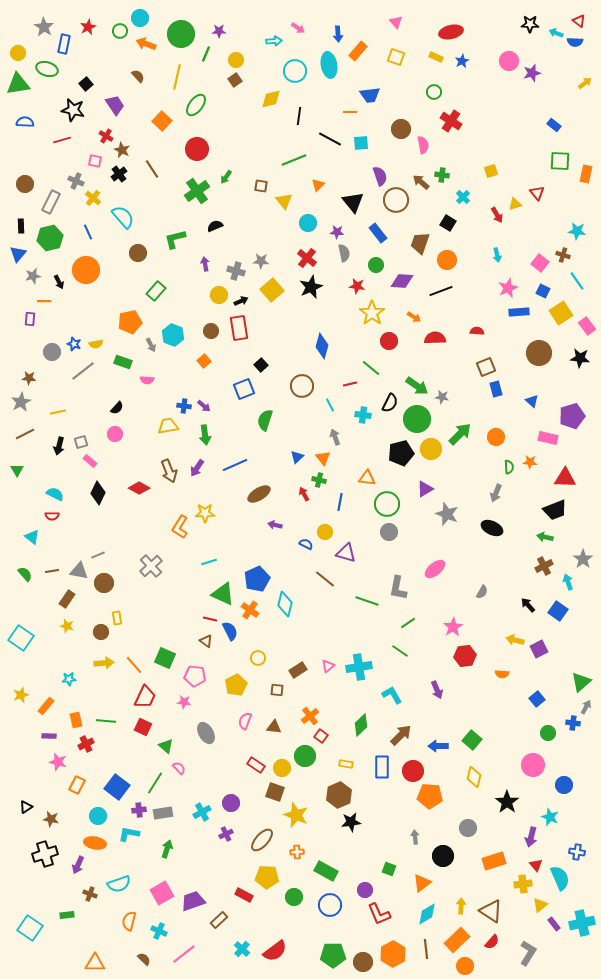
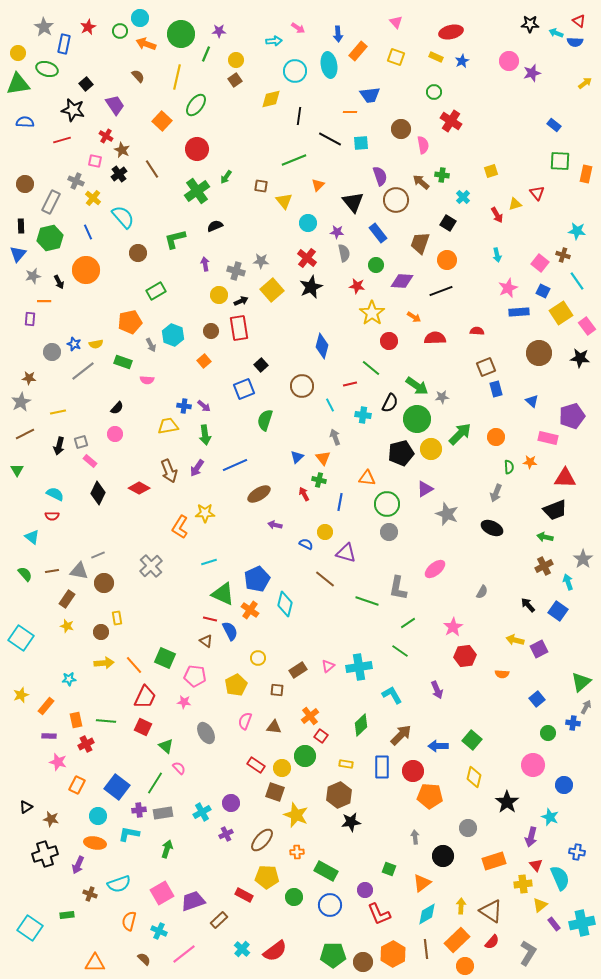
green rectangle at (156, 291): rotated 18 degrees clockwise
gray star at (442, 397): rotated 16 degrees counterclockwise
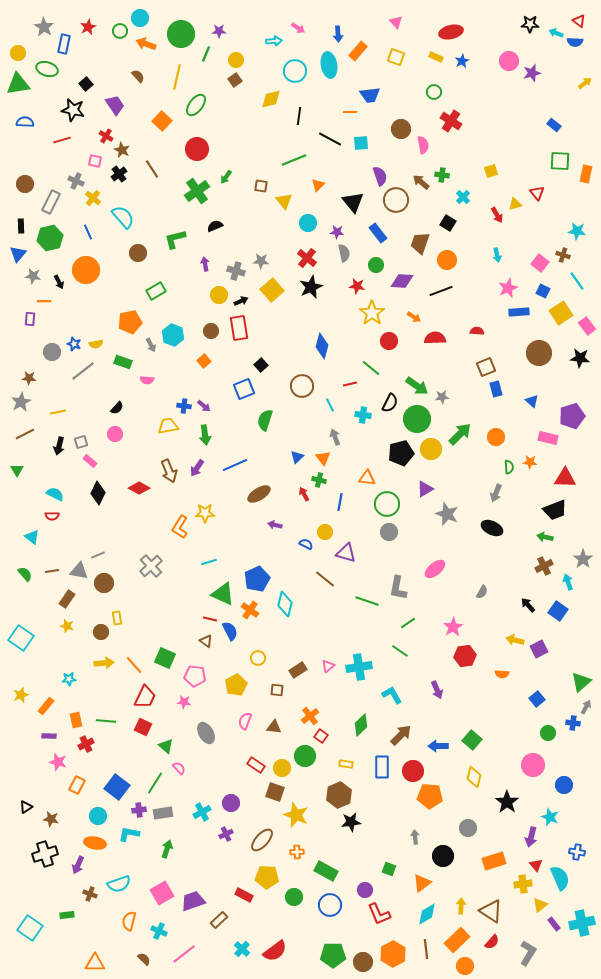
gray star at (33, 276): rotated 21 degrees clockwise
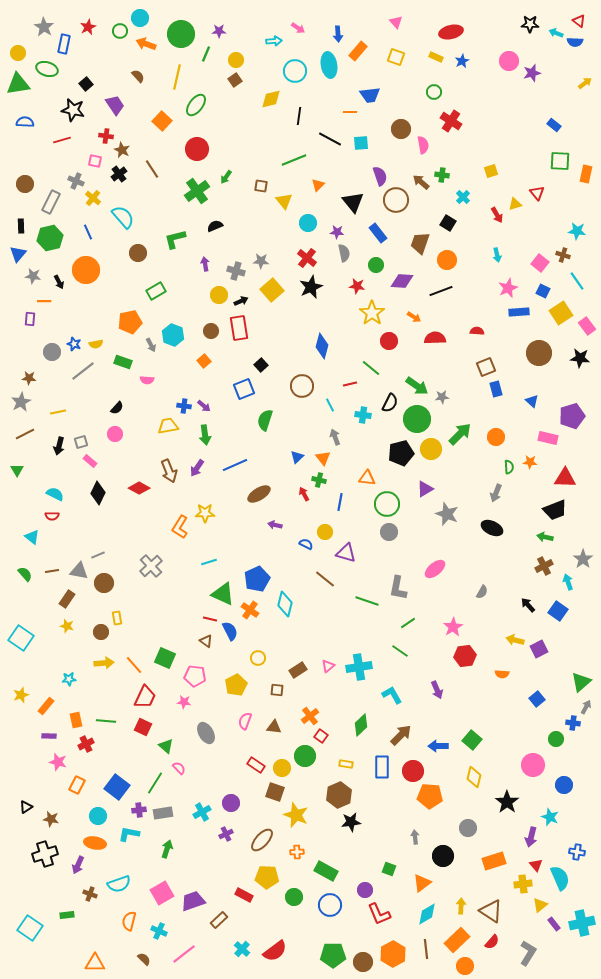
red cross at (106, 136): rotated 24 degrees counterclockwise
green circle at (548, 733): moved 8 px right, 6 px down
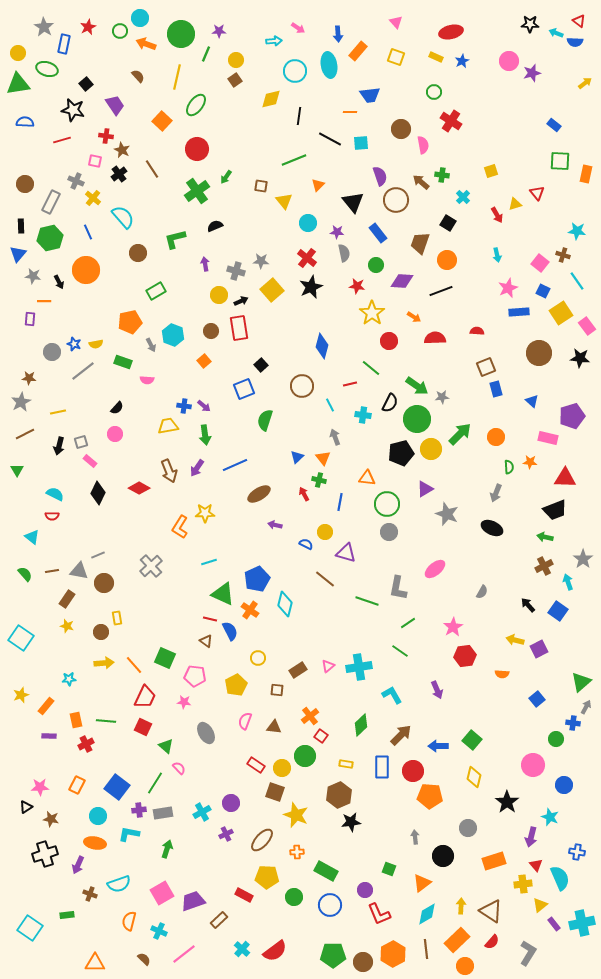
pink star at (58, 762): moved 18 px left, 25 px down; rotated 18 degrees counterclockwise
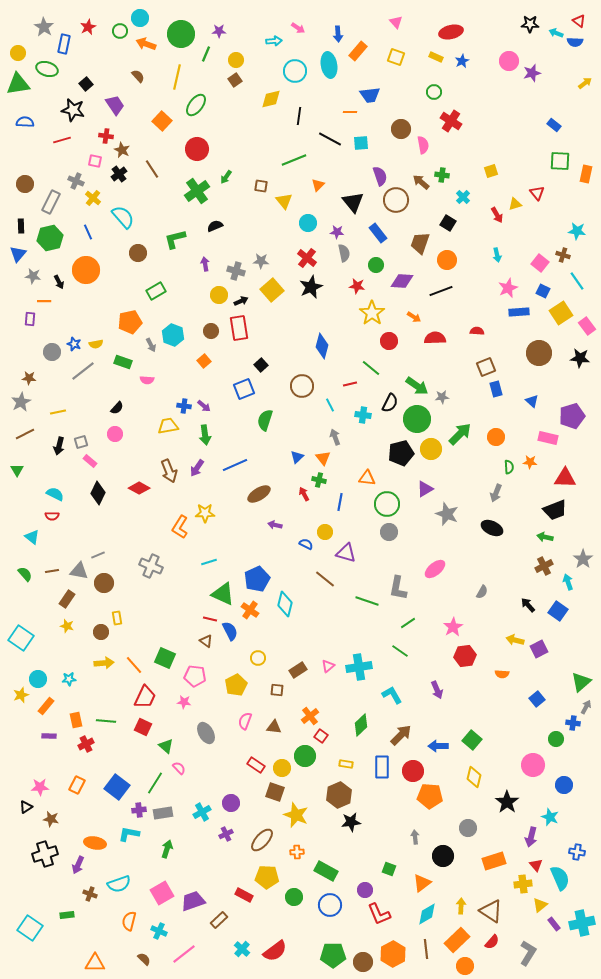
gray cross at (151, 566): rotated 25 degrees counterclockwise
cyan circle at (98, 816): moved 60 px left, 137 px up
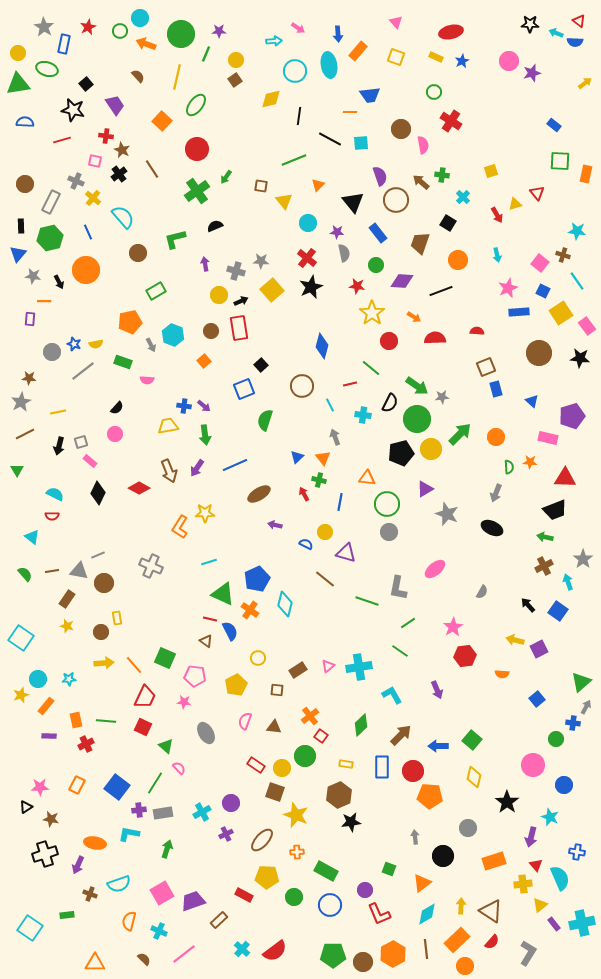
orange circle at (447, 260): moved 11 px right
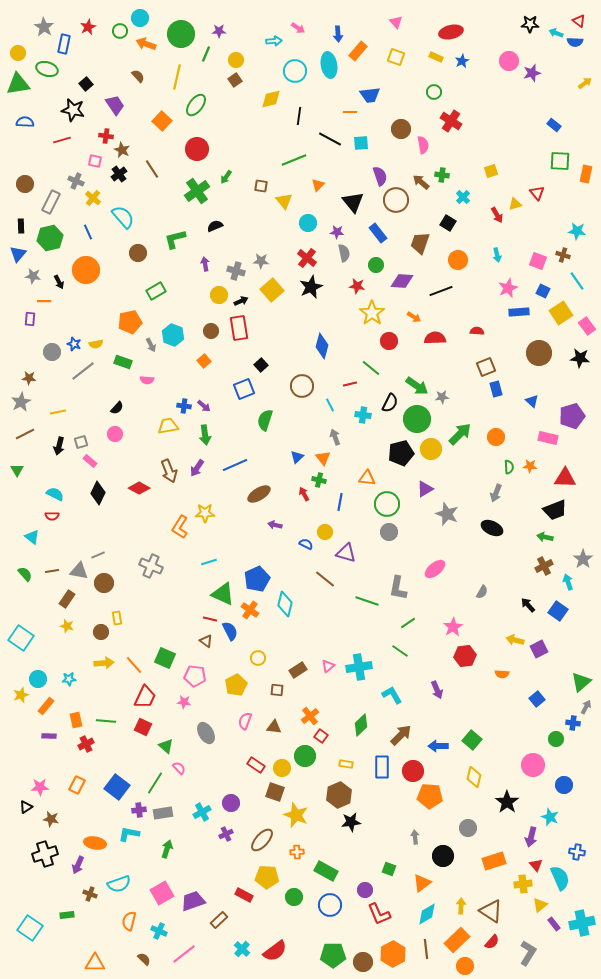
pink square at (540, 263): moved 2 px left, 2 px up; rotated 18 degrees counterclockwise
orange star at (530, 462): moved 4 px down
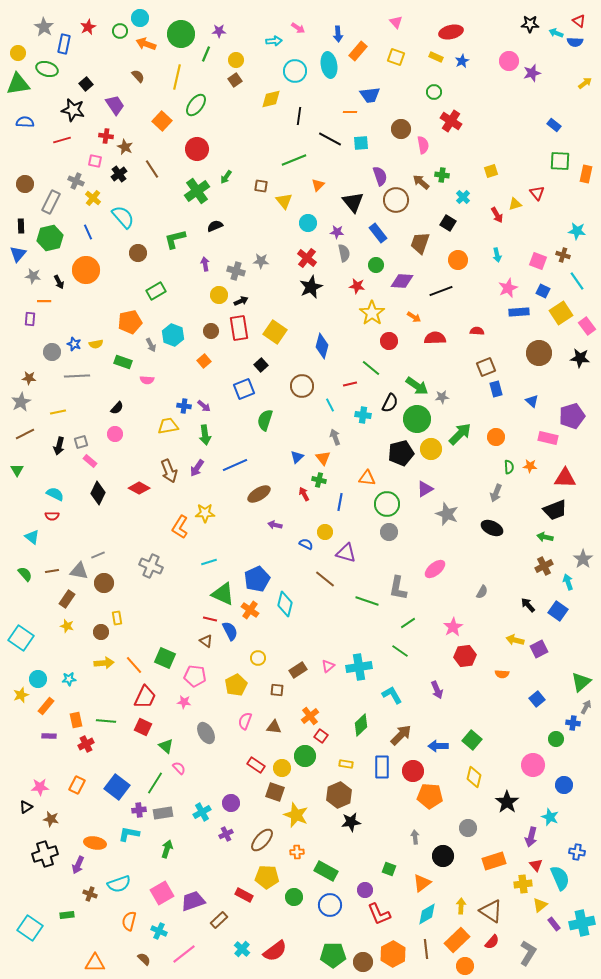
brown star at (122, 150): moved 3 px right, 3 px up
yellow square at (272, 290): moved 3 px right, 42 px down; rotated 15 degrees counterclockwise
gray line at (83, 371): moved 6 px left, 5 px down; rotated 35 degrees clockwise
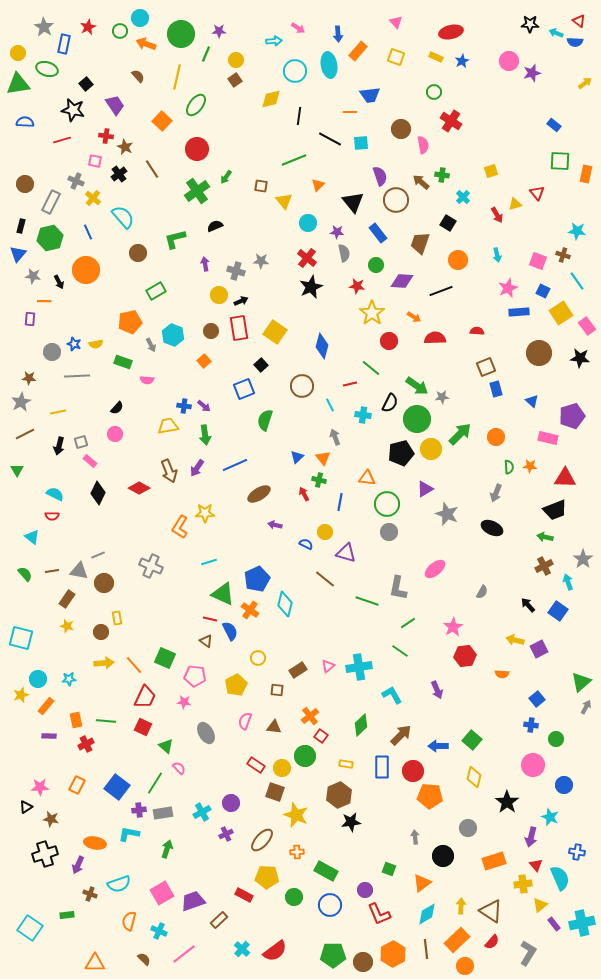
black rectangle at (21, 226): rotated 16 degrees clockwise
cyan square at (21, 638): rotated 20 degrees counterclockwise
blue cross at (573, 723): moved 42 px left, 2 px down
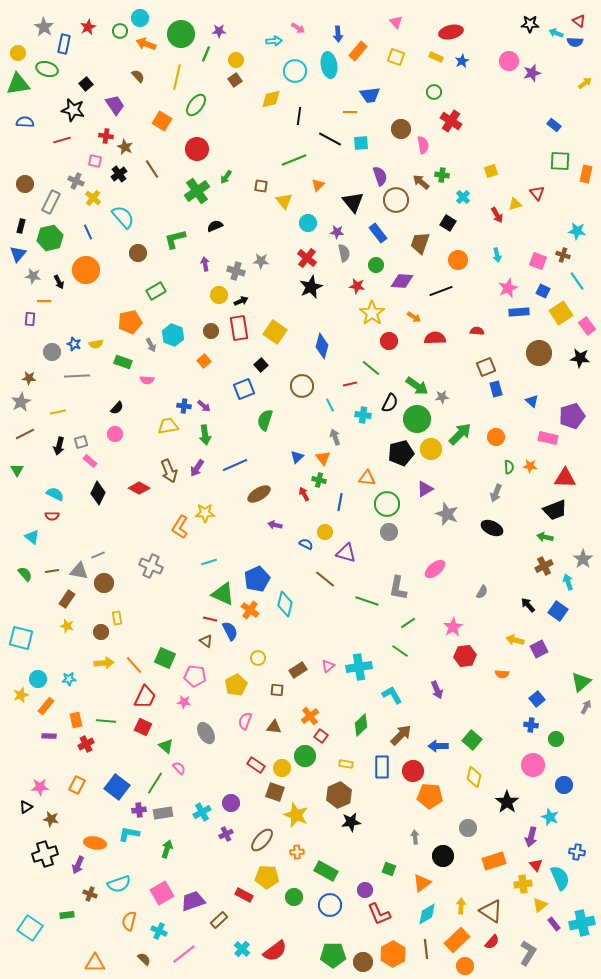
orange square at (162, 121): rotated 12 degrees counterclockwise
